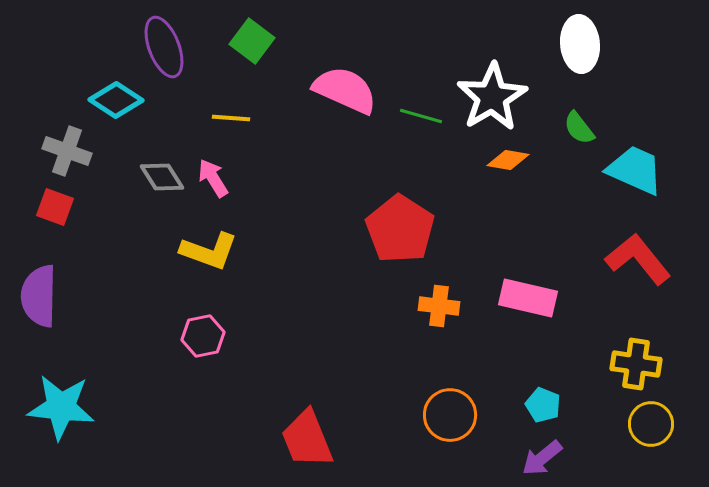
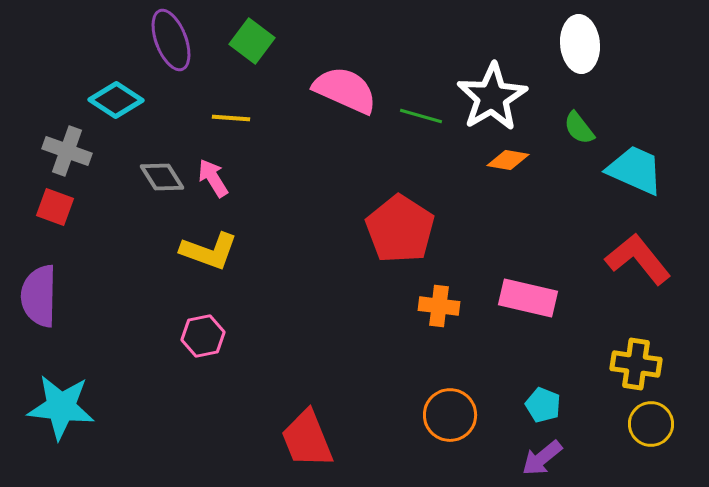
purple ellipse: moved 7 px right, 7 px up
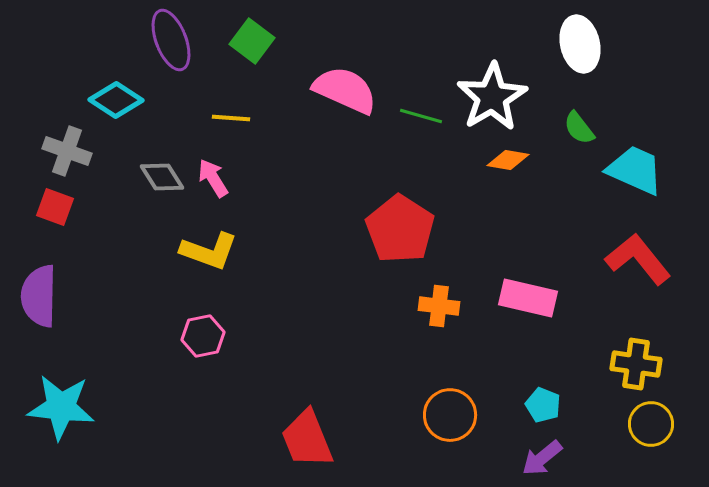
white ellipse: rotated 8 degrees counterclockwise
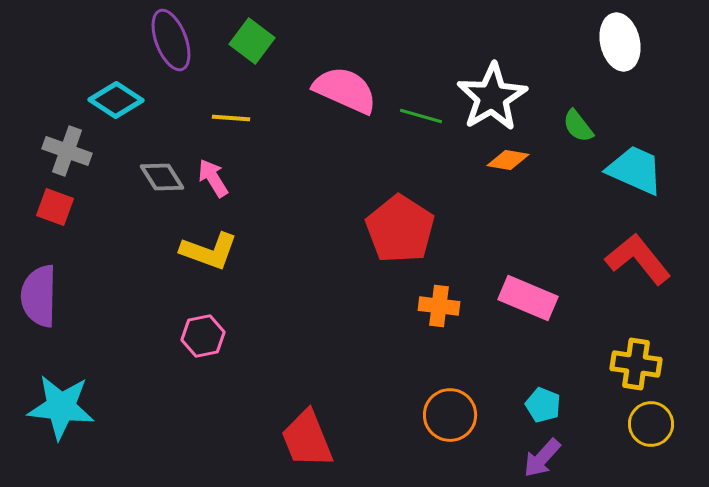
white ellipse: moved 40 px right, 2 px up
green semicircle: moved 1 px left, 2 px up
pink rectangle: rotated 10 degrees clockwise
purple arrow: rotated 9 degrees counterclockwise
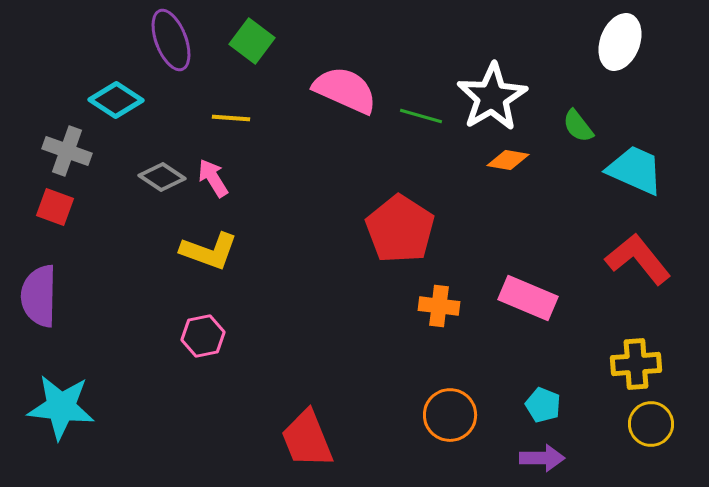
white ellipse: rotated 34 degrees clockwise
gray diamond: rotated 24 degrees counterclockwise
yellow cross: rotated 12 degrees counterclockwise
purple arrow: rotated 132 degrees counterclockwise
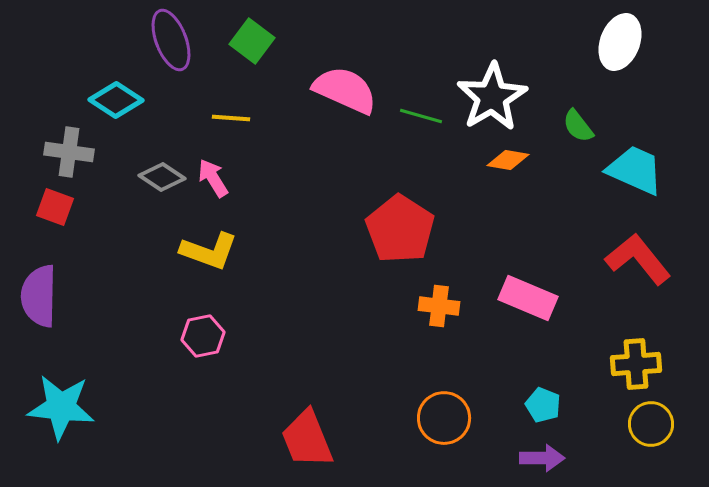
gray cross: moved 2 px right, 1 px down; rotated 12 degrees counterclockwise
orange circle: moved 6 px left, 3 px down
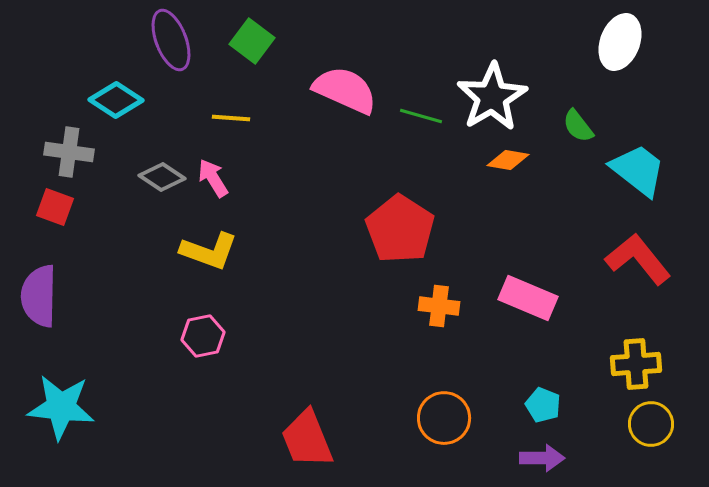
cyan trapezoid: moved 3 px right; rotated 14 degrees clockwise
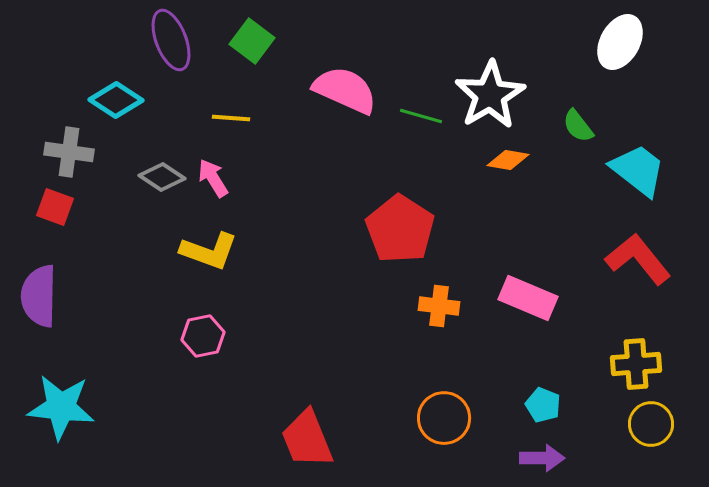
white ellipse: rotated 8 degrees clockwise
white star: moved 2 px left, 2 px up
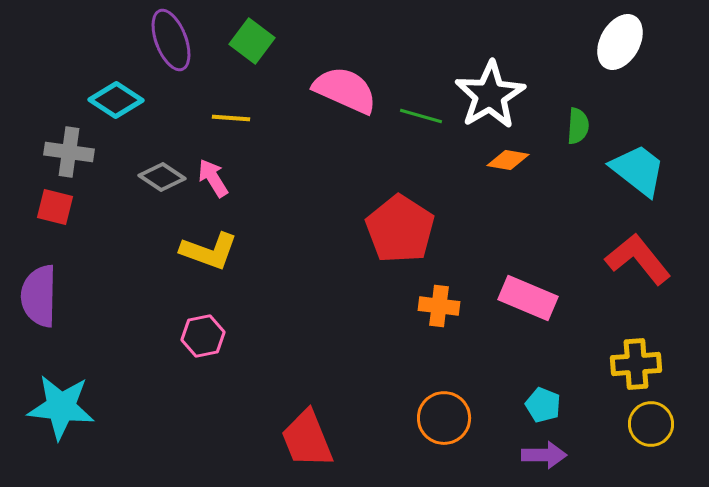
green semicircle: rotated 138 degrees counterclockwise
red square: rotated 6 degrees counterclockwise
purple arrow: moved 2 px right, 3 px up
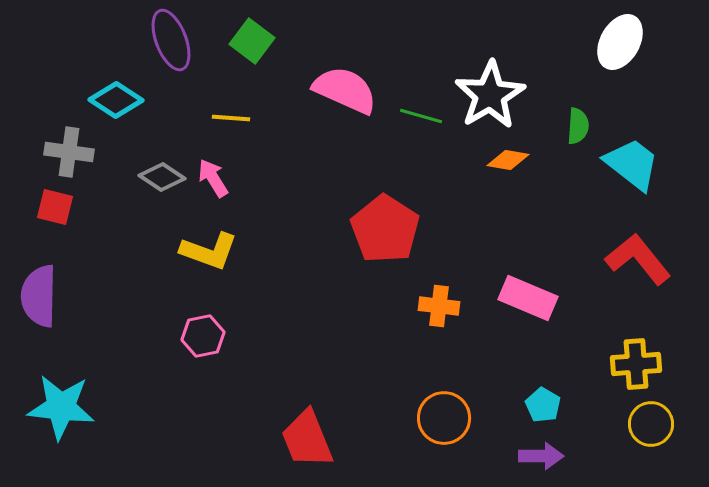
cyan trapezoid: moved 6 px left, 6 px up
red pentagon: moved 15 px left
cyan pentagon: rotated 8 degrees clockwise
purple arrow: moved 3 px left, 1 px down
